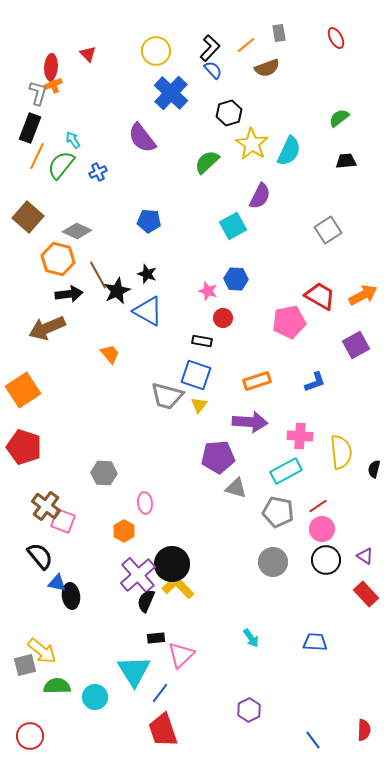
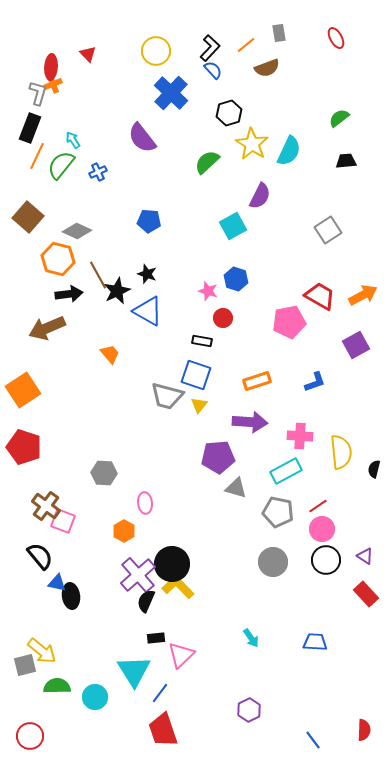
blue hexagon at (236, 279): rotated 15 degrees clockwise
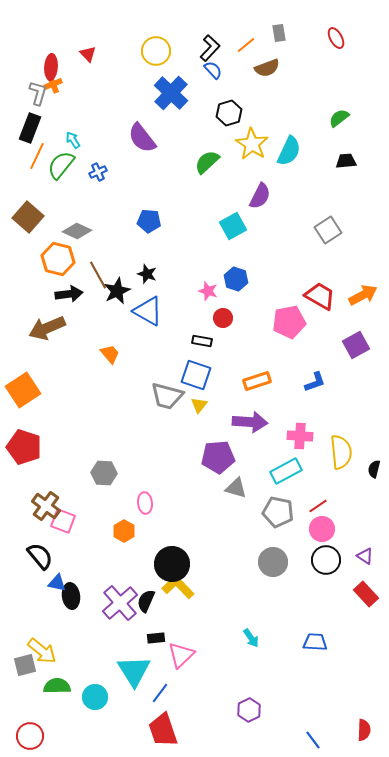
purple cross at (138, 575): moved 18 px left, 28 px down
